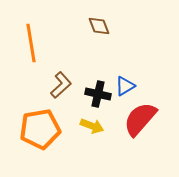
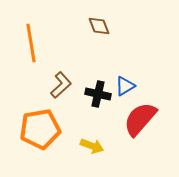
yellow arrow: moved 20 px down
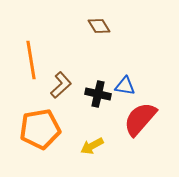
brown diamond: rotated 10 degrees counterclockwise
orange line: moved 17 px down
blue triangle: rotated 40 degrees clockwise
yellow arrow: rotated 130 degrees clockwise
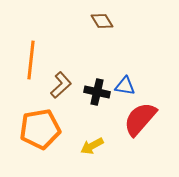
brown diamond: moved 3 px right, 5 px up
orange line: rotated 15 degrees clockwise
black cross: moved 1 px left, 2 px up
